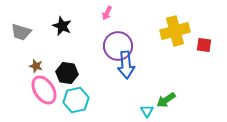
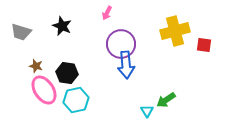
purple circle: moved 3 px right, 2 px up
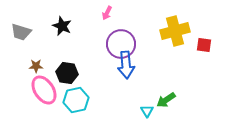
brown star: rotated 16 degrees counterclockwise
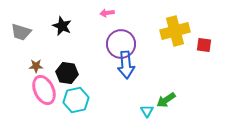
pink arrow: rotated 56 degrees clockwise
pink ellipse: rotated 8 degrees clockwise
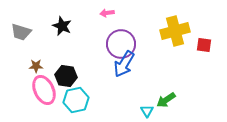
blue arrow: moved 2 px left, 1 px up; rotated 36 degrees clockwise
black hexagon: moved 1 px left, 3 px down
